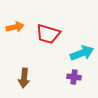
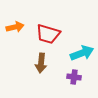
brown arrow: moved 17 px right, 15 px up
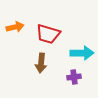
cyan arrow: rotated 20 degrees clockwise
purple cross: rotated 16 degrees counterclockwise
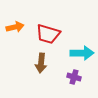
purple cross: rotated 24 degrees clockwise
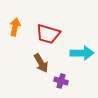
orange arrow: rotated 66 degrees counterclockwise
brown arrow: rotated 36 degrees counterclockwise
purple cross: moved 13 px left, 4 px down
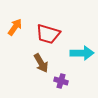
orange arrow: rotated 24 degrees clockwise
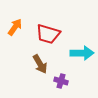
brown arrow: moved 1 px left, 1 px down
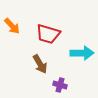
orange arrow: moved 3 px left, 1 px up; rotated 102 degrees clockwise
purple cross: moved 1 px left, 4 px down
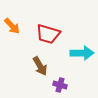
brown arrow: moved 2 px down
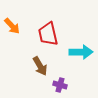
red trapezoid: rotated 60 degrees clockwise
cyan arrow: moved 1 px left, 1 px up
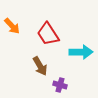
red trapezoid: rotated 20 degrees counterclockwise
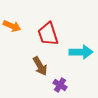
orange arrow: rotated 24 degrees counterclockwise
red trapezoid: rotated 15 degrees clockwise
purple cross: rotated 16 degrees clockwise
